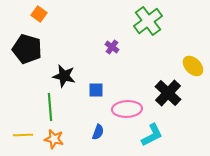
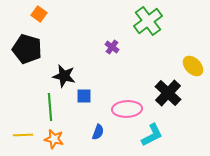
blue square: moved 12 px left, 6 px down
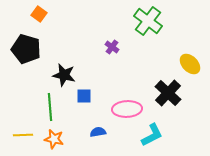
green cross: rotated 16 degrees counterclockwise
black pentagon: moved 1 px left
yellow ellipse: moved 3 px left, 2 px up
black star: moved 1 px up
blue semicircle: rotated 119 degrees counterclockwise
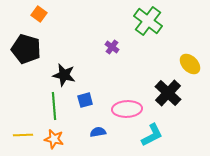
blue square: moved 1 px right, 4 px down; rotated 14 degrees counterclockwise
green line: moved 4 px right, 1 px up
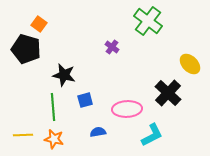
orange square: moved 10 px down
green line: moved 1 px left, 1 px down
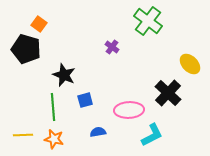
black star: rotated 10 degrees clockwise
pink ellipse: moved 2 px right, 1 px down
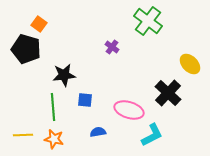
black star: rotated 30 degrees counterclockwise
blue square: rotated 21 degrees clockwise
pink ellipse: rotated 20 degrees clockwise
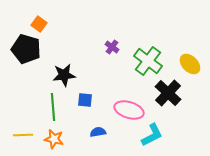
green cross: moved 40 px down
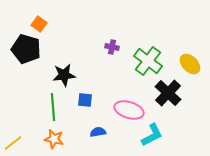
purple cross: rotated 24 degrees counterclockwise
yellow line: moved 10 px left, 8 px down; rotated 36 degrees counterclockwise
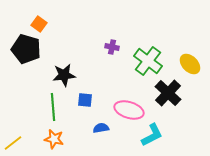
blue semicircle: moved 3 px right, 4 px up
